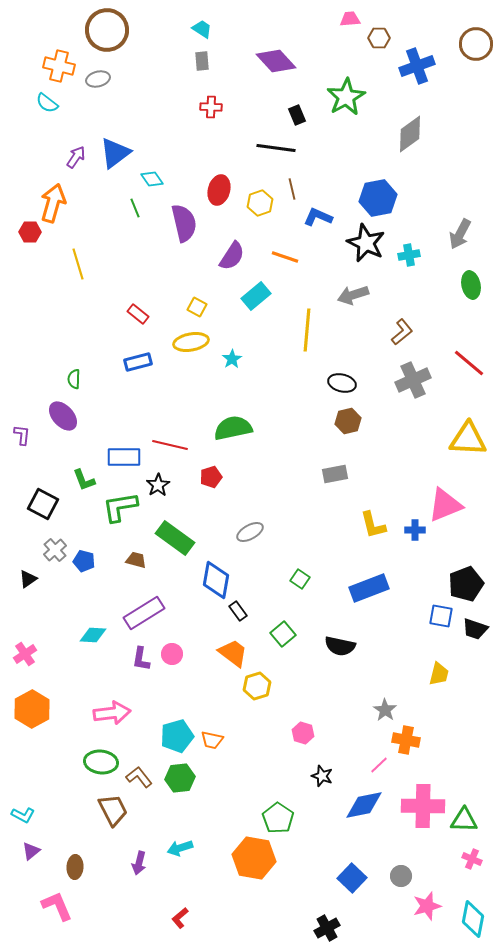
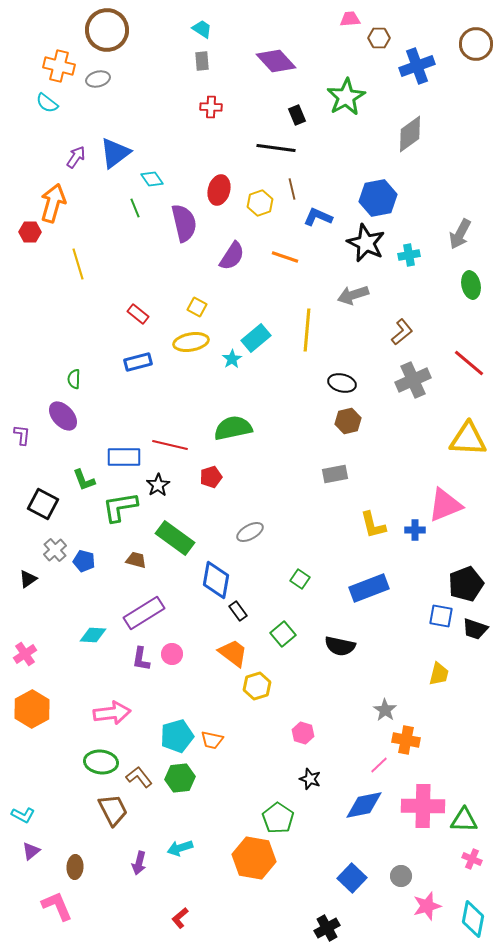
cyan rectangle at (256, 296): moved 42 px down
black star at (322, 776): moved 12 px left, 3 px down
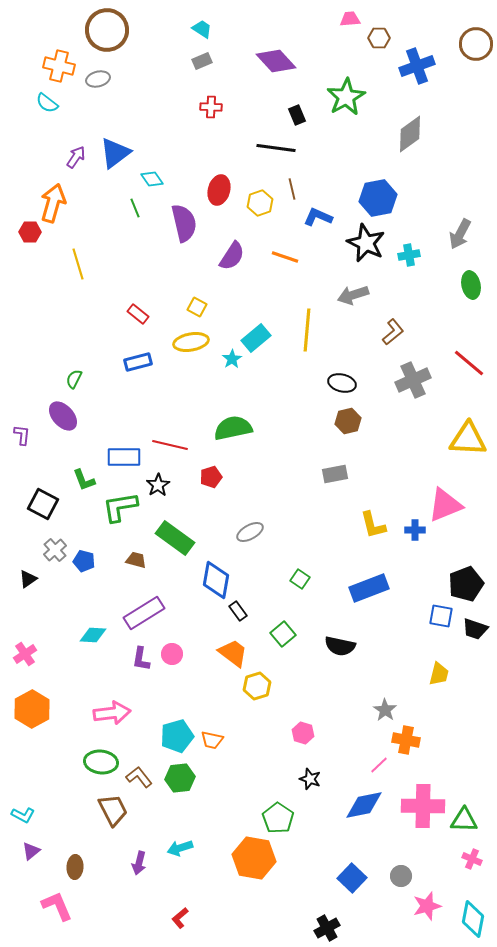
gray rectangle at (202, 61): rotated 72 degrees clockwise
brown L-shape at (402, 332): moved 9 px left
green semicircle at (74, 379): rotated 24 degrees clockwise
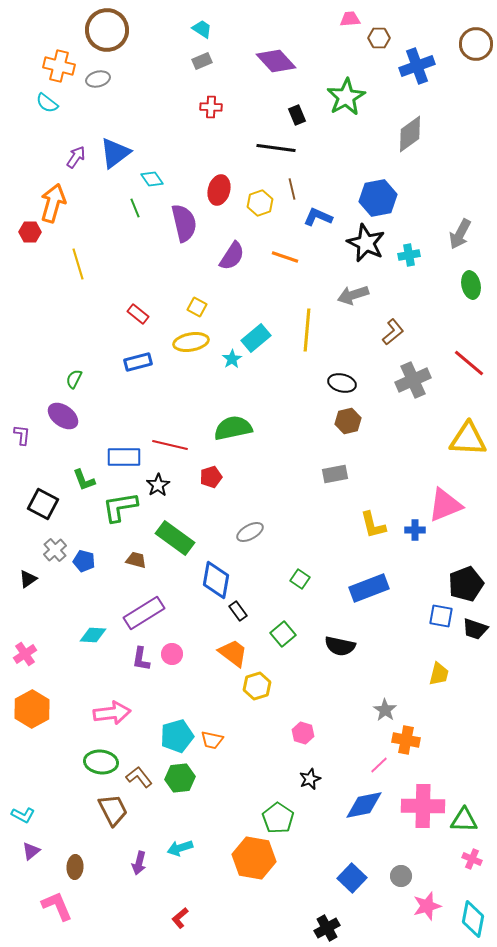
purple ellipse at (63, 416): rotated 12 degrees counterclockwise
black star at (310, 779): rotated 30 degrees clockwise
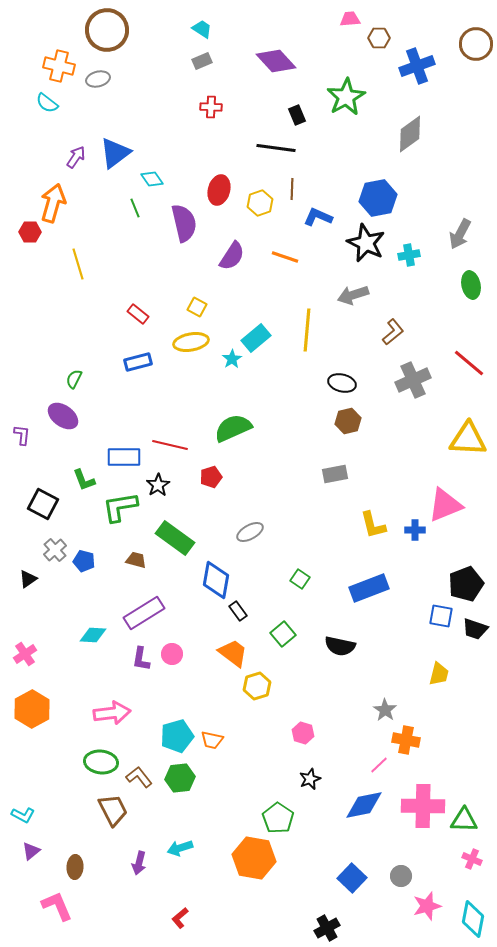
brown line at (292, 189): rotated 15 degrees clockwise
green semicircle at (233, 428): rotated 12 degrees counterclockwise
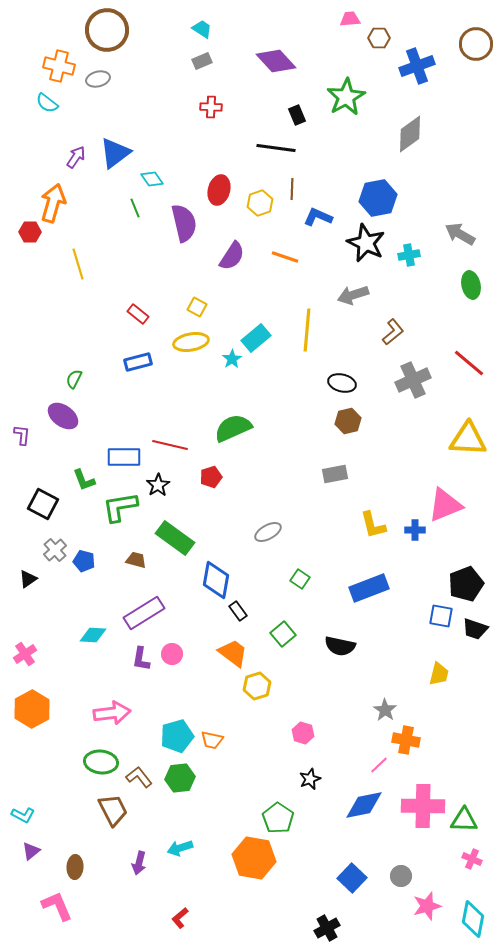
gray arrow at (460, 234): rotated 92 degrees clockwise
gray ellipse at (250, 532): moved 18 px right
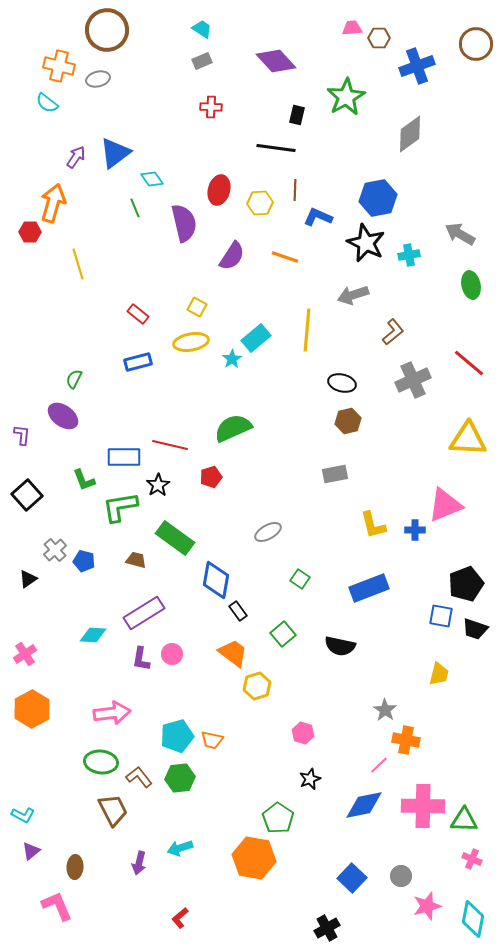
pink trapezoid at (350, 19): moved 2 px right, 9 px down
black rectangle at (297, 115): rotated 36 degrees clockwise
brown line at (292, 189): moved 3 px right, 1 px down
yellow hexagon at (260, 203): rotated 15 degrees clockwise
black square at (43, 504): moved 16 px left, 9 px up; rotated 20 degrees clockwise
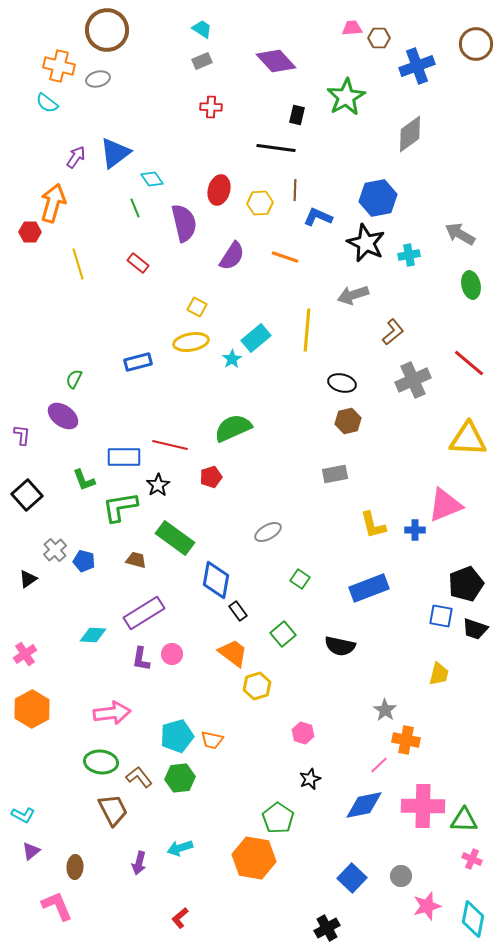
red rectangle at (138, 314): moved 51 px up
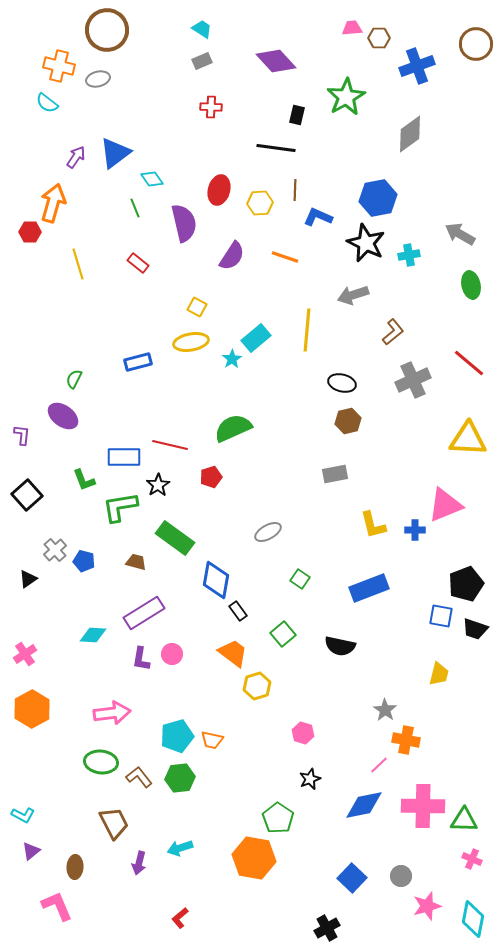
brown trapezoid at (136, 560): moved 2 px down
brown trapezoid at (113, 810): moved 1 px right, 13 px down
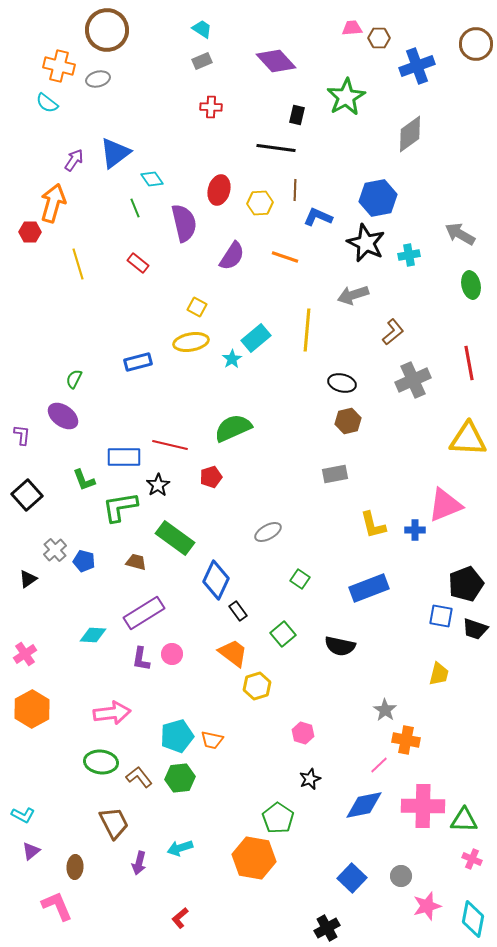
purple arrow at (76, 157): moved 2 px left, 3 px down
red line at (469, 363): rotated 40 degrees clockwise
blue diamond at (216, 580): rotated 15 degrees clockwise
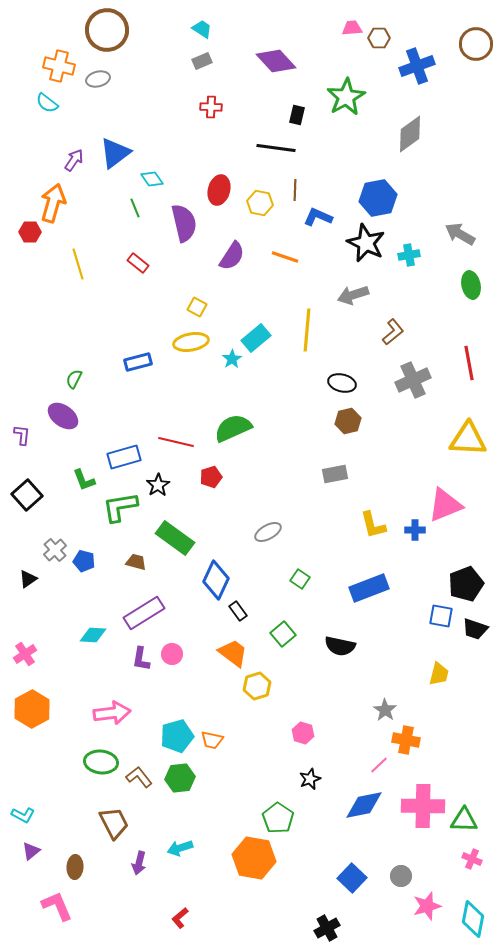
yellow hexagon at (260, 203): rotated 15 degrees clockwise
red line at (170, 445): moved 6 px right, 3 px up
blue rectangle at (124, 457): rotated 16 degrees counterclockwise
